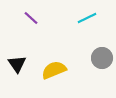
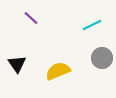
cyan line: moved 5 px right, 7 px down
yellow semicircle: moved 4 px right, 1 px down
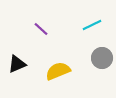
purple line: moved 10 px right, 11 px down
black triangle: rotated 42 degrees clockwise
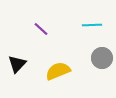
cyan line: rotated 24 degrees clockwise
black triangle: rotated 24 degrees counterclockwise
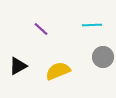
gray circle: moved 1 px right, 1 px up
black triangle: moved 1 px right, 2 px down; rotated 18 degrees clockwise
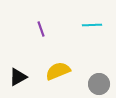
purple line: rotated 28 degrees clockwise
gray circle: moved 4 px left, 27 px down
black triangle: moved 11 px down
